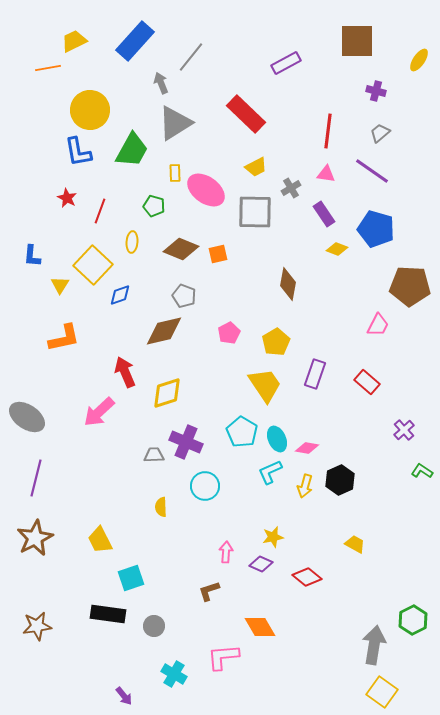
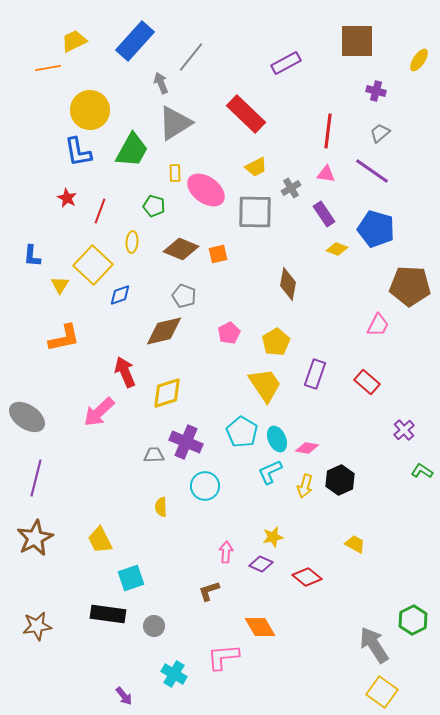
gray arrow at (374, 645): rotated 42 degrees counterclockwise
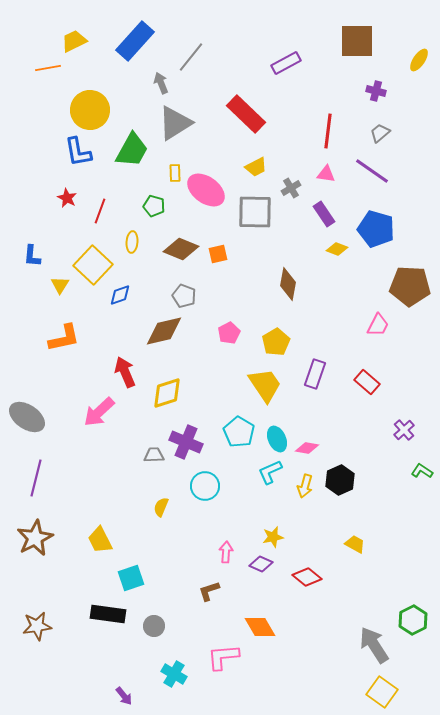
cyan pentagon at (242, 432): moved 3 px left
yellow semicircle at (161, 507): rotated 24 degrees clockwise
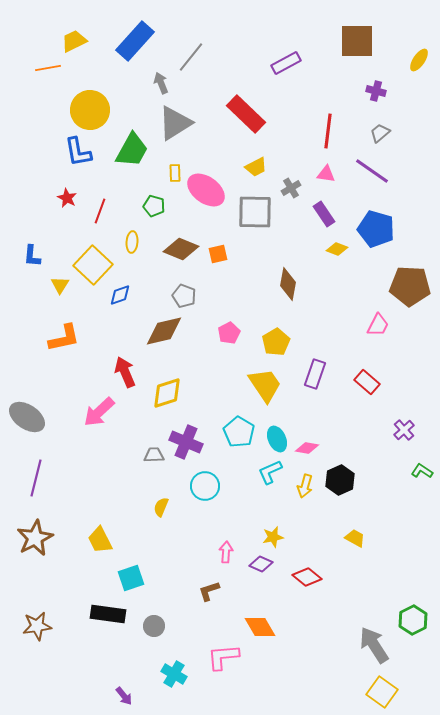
yellow trapezoid at (355, 544): moved 6 px up
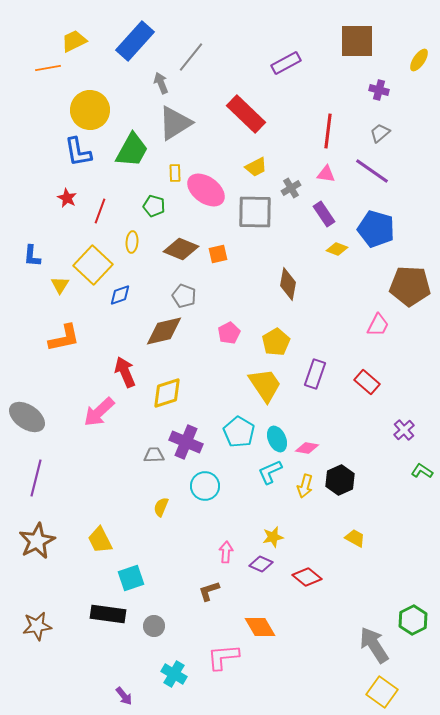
purple cross at (376, 91): moved 3 px right, 1 px up
brown star at (35, 538): moved 2 px right, 3 px down
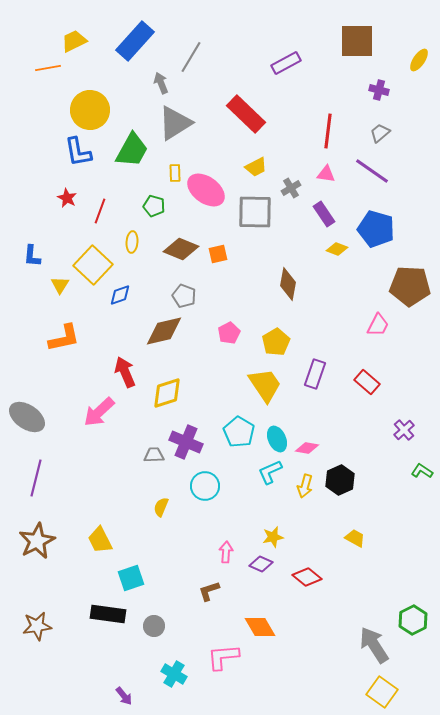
gray line at (191, 57): rotated 8 degrees counterclockwise
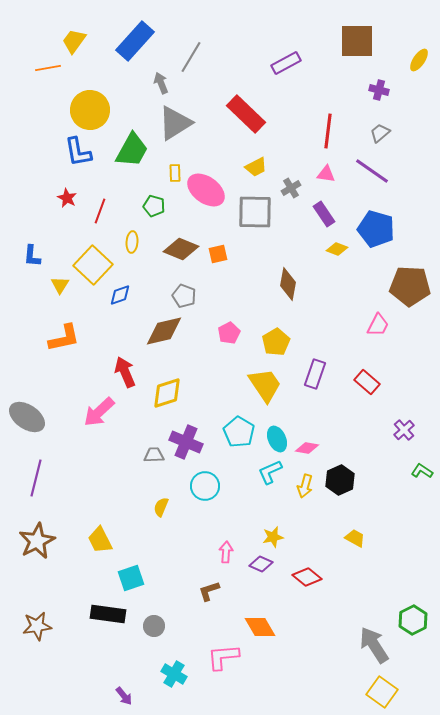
yellow trapezoid at (74, 41): rotated 28 degrees counterclockwise
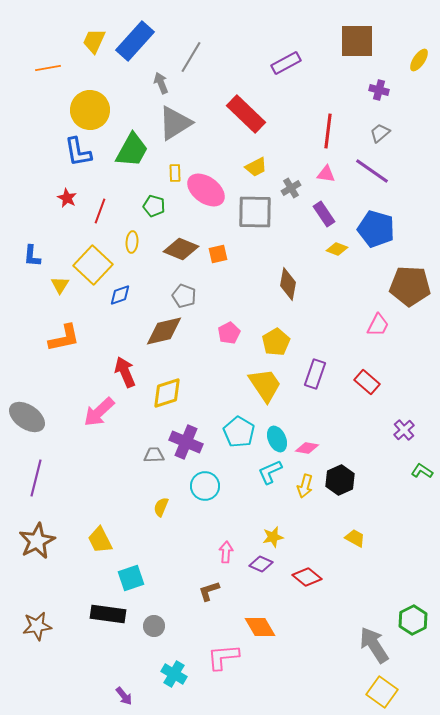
yellow trapezoid at (74, 41): moved 20 px right; rotated 12 degrees counterclockwise
